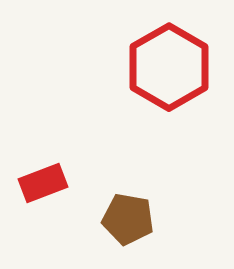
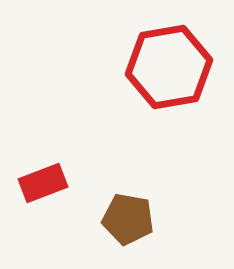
red hexagon: rotated 20 degrees clockwise
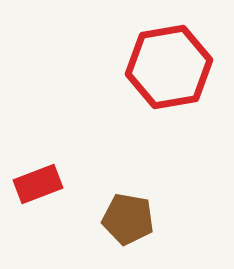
red rectangle: moved 5 px left, 1 px down
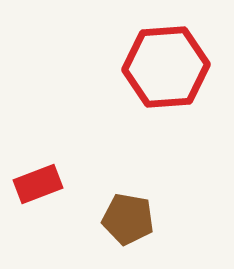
red hexagon: moved 3 px left; rotated 6 degrees clockwise
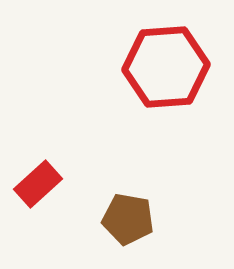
red rectangle: rotated 21 degrees counterclockwise
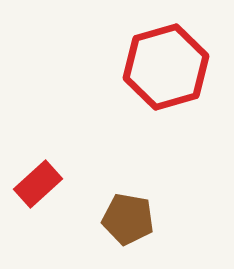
red hexagon: rotated 12 degrees counterclockwise
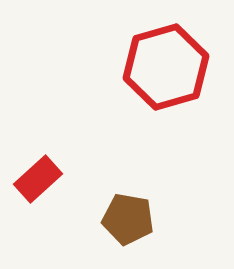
red rectangle: moved 5 px up
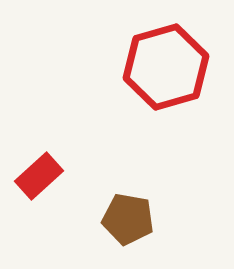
red rectangle: moved 1 px right, 3 px up
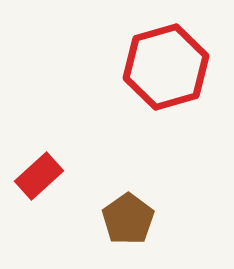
brown pentagon: rotated 27 degrees clockwise
